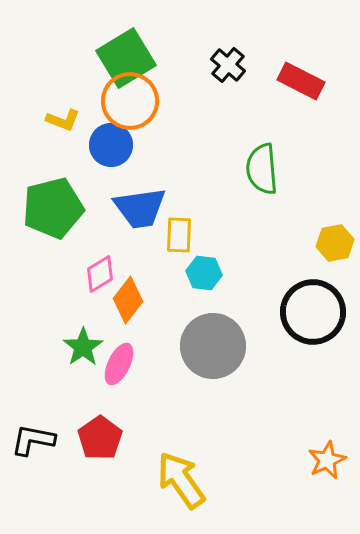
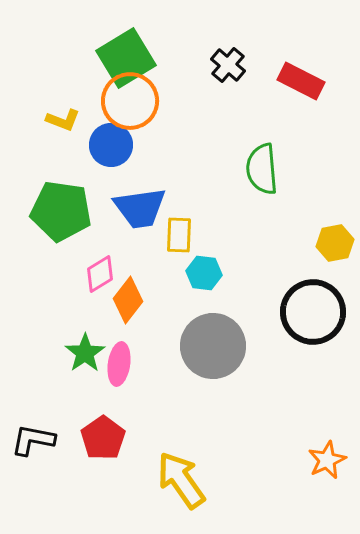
green pentagon: moved 8 px right, 3 px down; rotated 22 degrees clockwise
green star: moved 2 px right, 6 px down
pink ellipse: rotated 18 degrees counterclockwise
red pentagon: moved 3 px right
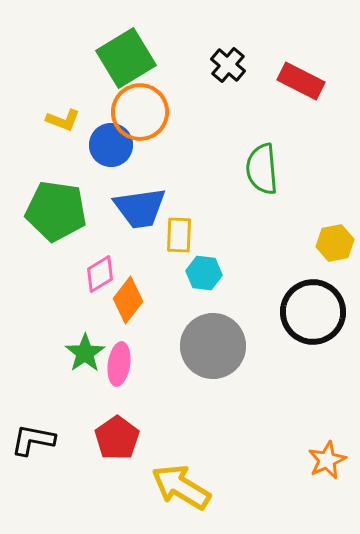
orange circle: moved 10 px right, 11 px down
green pentagon: moved 5 px left
red pentagon: moved 14 px right
yellow arrow: moved 7 px down; rotated 24 degrees counterclockwise
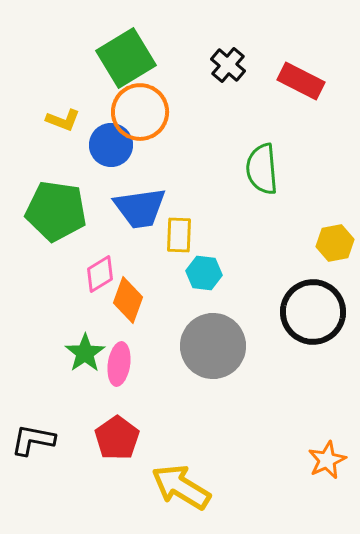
orange diamond: rotated 18 degrees counterclockwise
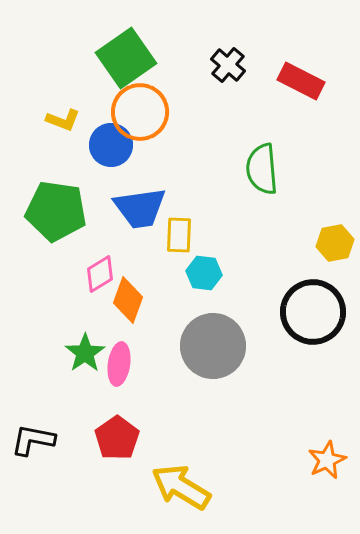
green square: rotated 4 degrees counterclockwise
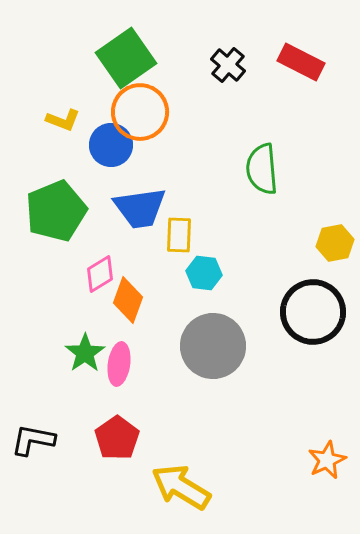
red rectangle: moved 19 px up
green pentagon: rotated 30 degrees counterclockwise
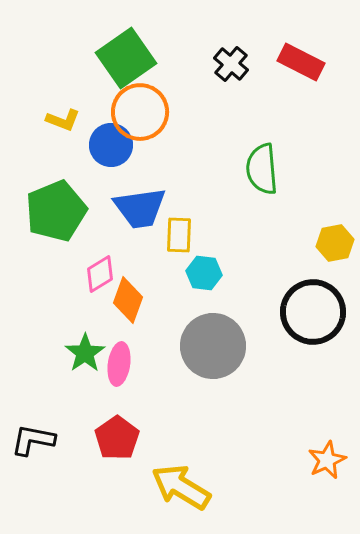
black cross: moved 3 px right, 1 px up
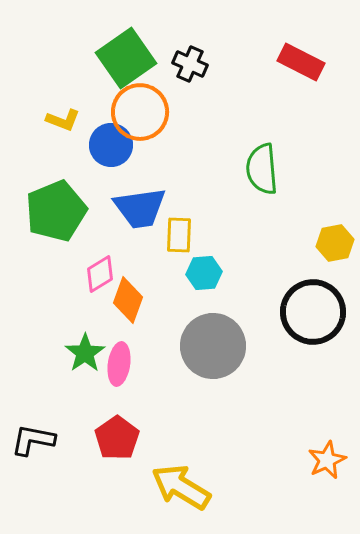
black cross: moved 41 px left; rotated 16 degrees counterclockwise
cyan hexagon: rotated 12 degrees counterclockwise
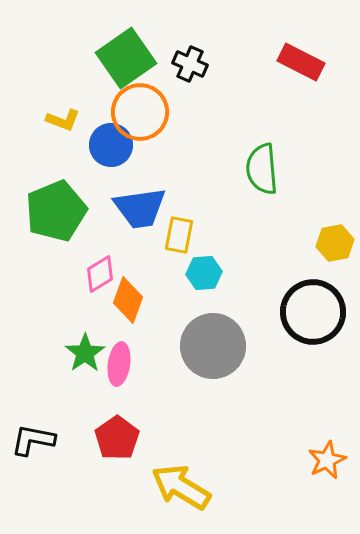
yellow rectangle: rotated 9 degrees clockwise
